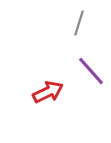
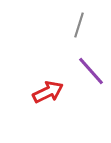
gray line: moved 2 px down
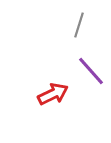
red arrow: moved 5 px right, 2 px down
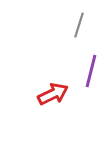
purple line: rotated 56 degrees clockwise
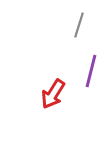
red arrow: rotated 148 degrees clockwise
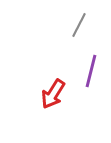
gray line: rotated 10 degrees clockwise
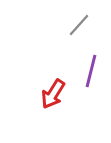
gray line: rotated 15 degrees clockwise
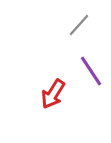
purple line: rotated 48 degrees counterclockwise
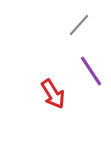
red arrow: rotated 64 degrees counterclockwise
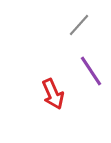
red arrow: rotated 8 degrees clockwise
